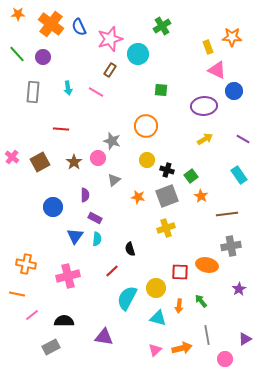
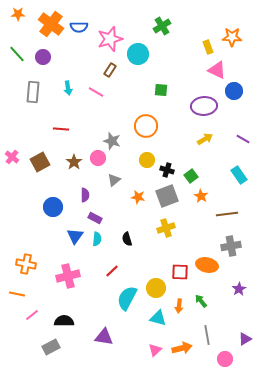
blue semicircle at (79, 27): rotated 66 degrees counterclockwise
black semicircle at (130, 249): moved 3 px left, 10 px up
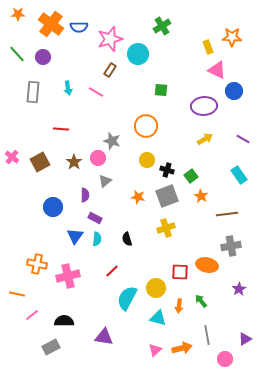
gray triangle at (114, 180): moved 9 px left, 1 px down
orange cross at (26, 264): moved 11 px right
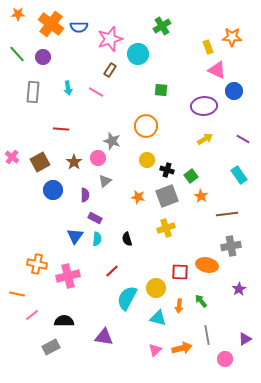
blue circle at (53, 207): moved 17 px up
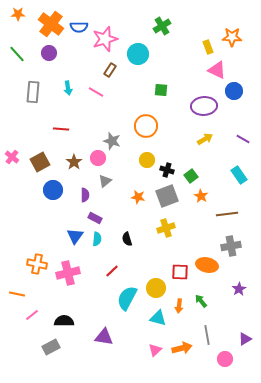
pink star at (110, 39): moved 5 px left
purple circle at (43, 57): moved 6 px right, 4 px up
pink cross at (68, 276): moved 3 px up
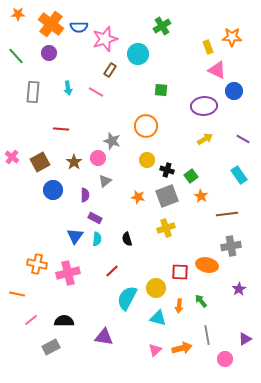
green line at (17, 54): moved 1 px left, 2 px down
pink line at (32, 315): moved 1 px left, 5 px down
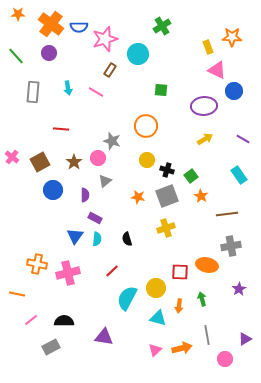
green arrow at (201, 301): moved 1 px right, 2 px up; rotated 24 degrees clockwise
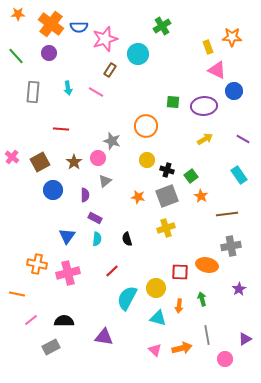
green square at (161, 90): moved 12 px right, 12 px down
blue triangle at (75, 236): moved 8 px left
pink triangle at (155, 350): rotated 32 degrees counterclockwise
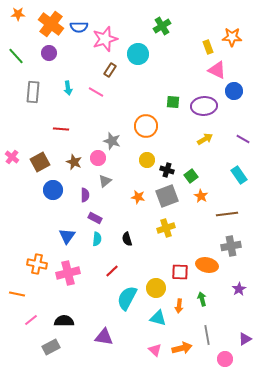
brown star at (74, 162): rotated 14 degrees counterclockwise
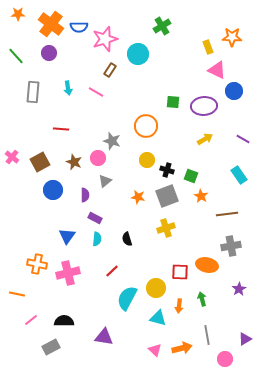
green square at (191, 176): rotated 32 degrees counterclockwise
